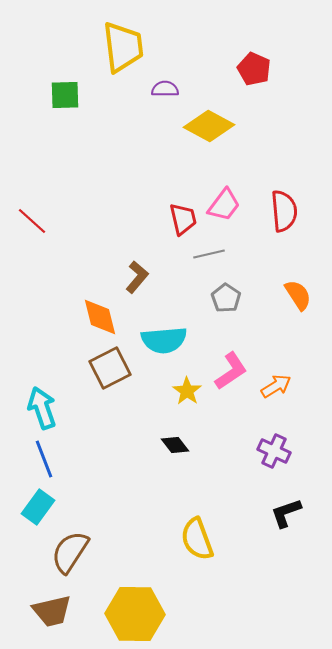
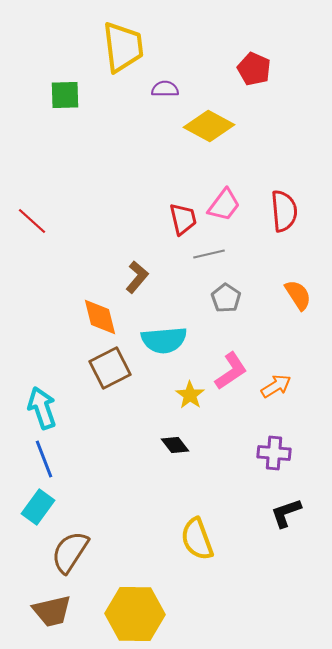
yellow star: moved 3 px right, 4 px down
purple cross: moved 2 px down; rotated 20 degrees counterclockwise
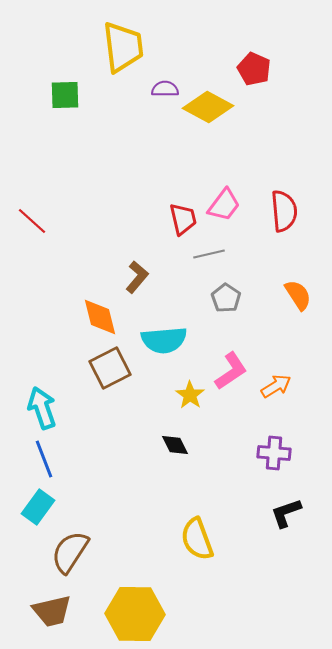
yellow diamond: moved 1 px left, 19 px up
black diamond: rotated 12 degrees clockwise
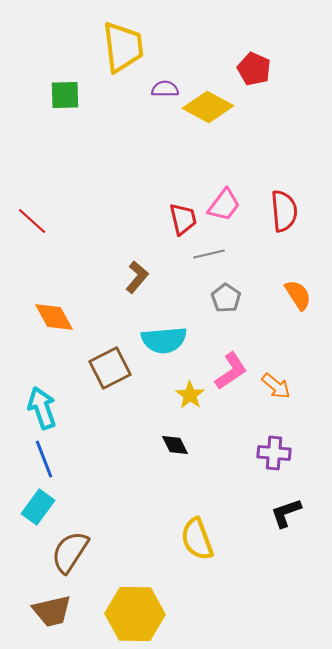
orange diamond: moved 46 px left; rotated 15 degrees counterclockwise
orange arrow: rotated 72 degrees clockwise
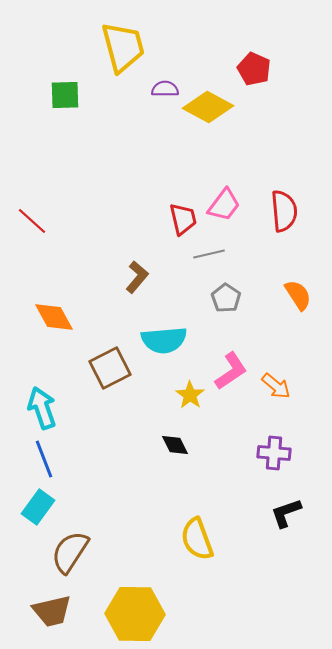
yellow trapezoid: rotated 8 degrees counterclockwise
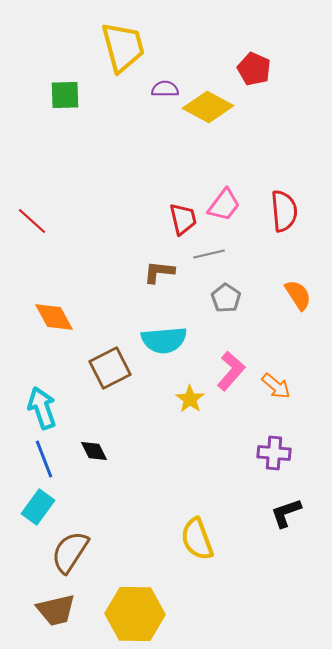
brown L-shape: moved 22 px right, 5 px up; rotated 124 degrees counterclockwise
pink L-shape: rotated 15 degrees counterclockwise
yellow star: moved 4 px down
black diamond: moved 81 px left, 6 px down
brown trapezoid: moved 4 px right, 1 px up
